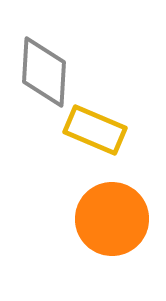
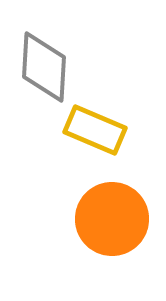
gray diamond: moved 5 px up
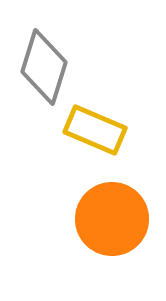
gray diamond: rotated 14 degrees clockwise
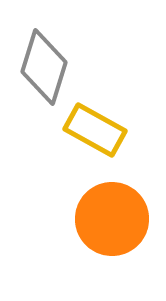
yellow rectangle: rotated 6 degrees clockwise
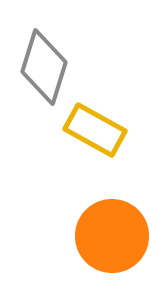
orange circle: moved 17 px down
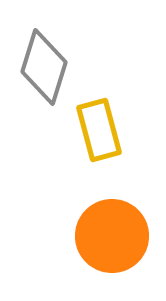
yellow rectangle: moved 4 px right; rotated 46 degrees clockwise
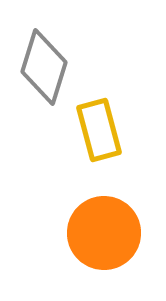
orange circle: moved 8 px left, 3 px up
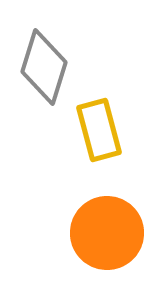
orange circle: moved 3 px right
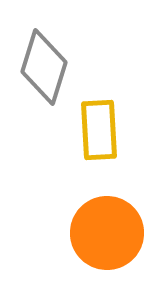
yellow rectangle: rotated 12 degrees clockwise
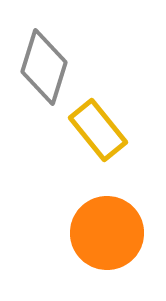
yellow rectangle: moved 1 px left; rotated 36 degrees counterclockwise
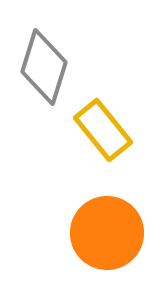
yellow rectangle: moved 5 px right
